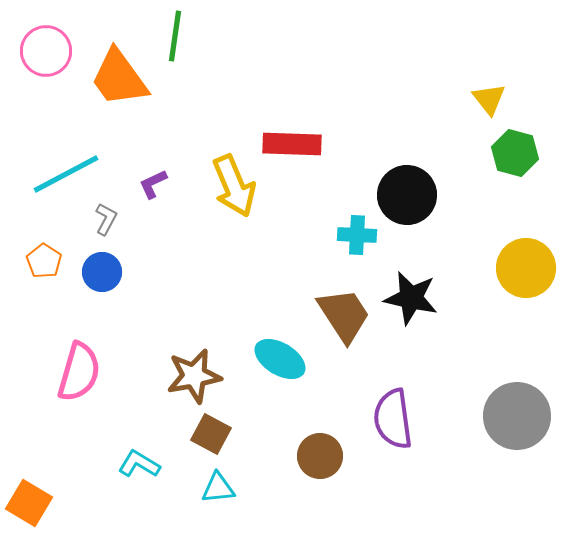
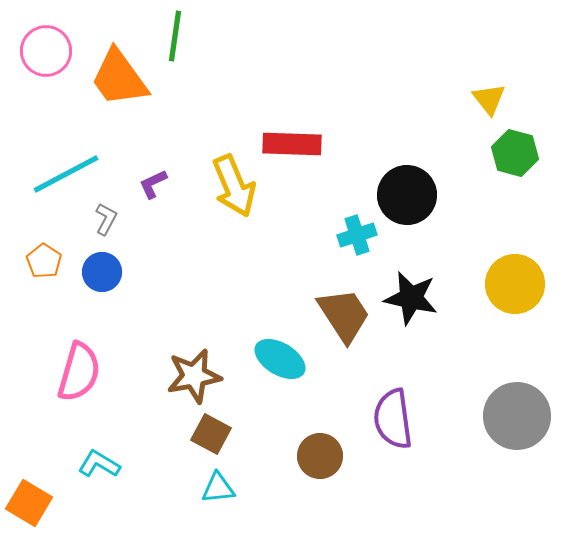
cyan cross: rotated 21 degrees counterclockwise
yellow circle: moved 11 px left, 16 px down
cyan L-shape: moved 40 px left
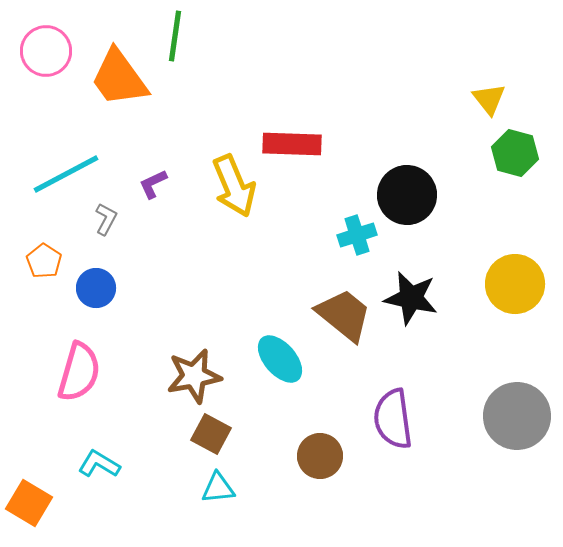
blue circle: moved 6 px left, 16 px down
brown trapezoid: rotated 18 degrees counterclockwise
cyan ellipse: rotated 18 degrees clockwise
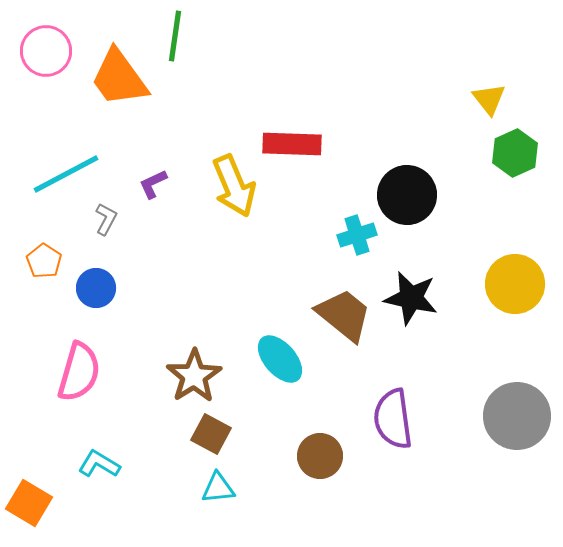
green hexagon: rotated 21 degrees clockwise
brown star: rotated 22 degrees counterclockwise
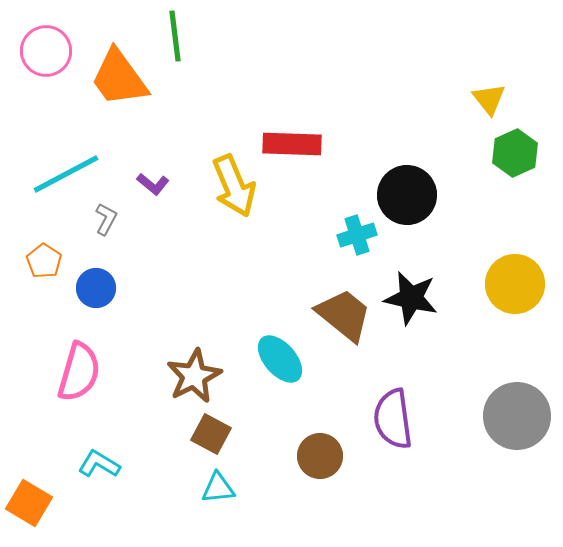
green line: rotated 15 degrees counterclockwise
purple L-shape: rotated 116 degrees counterclockwise
brown star: rotated 6 degrees clockwise
